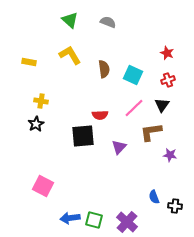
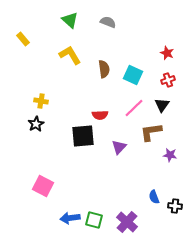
yellow rectangle: moved 6 px left, 23 px up; rotated 40 degrees clockwise
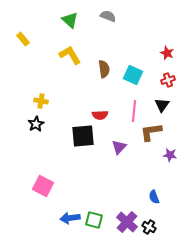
gray semicircle: moved 6 px up
pink line: moved 3 px down; rotated 40 degrees counterclockwise
black cross: moved 26 px left, 21 px down; rotated 24 degrees clockwise
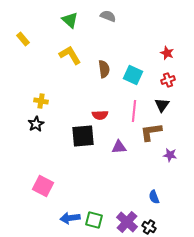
purple triangle: rotated 42 degrees clockwise
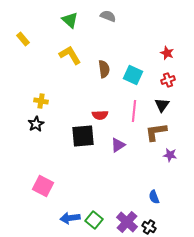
brown L-shape: moved 5 px right
purple triangle: moved 1 px left, 2 px up; rotated 28 degrees counterclockwise
green square: rotated 24 degrees clockwise
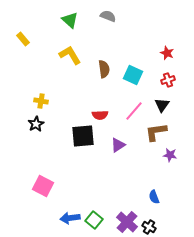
pink line: rotated 35 degrees clockwise
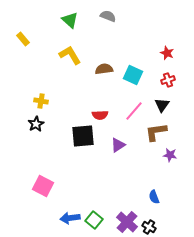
brown semicircle: rotated 90 degrees counterclockwise
